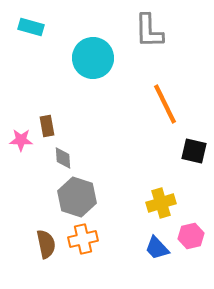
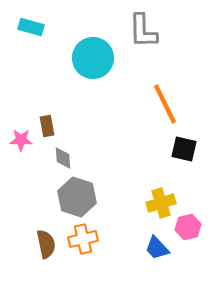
gray L-shape: moved 6 px left
black square: moved 10 px left, 2 px up
pink hexagon: moved 3 px left, 9 px up
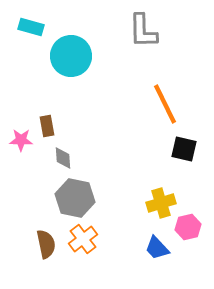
cyan circle: moved 22 px left, 2 px up
gray hexagon: moved 2 px left, 1 px down; rotated 6 degrees counterclockwise
orange cross: rotated 24 degrees counterclockwise
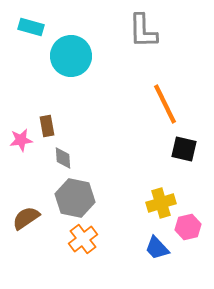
pink star: rotated 10 degrees counterclockwise
brown semicircle: moved 20 px left, 26 px up; rotated 112 degrees counterclockwise
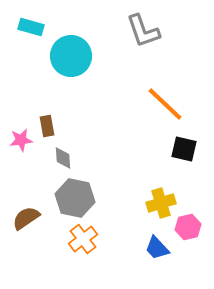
gray L-shape: rotated 18 degrees counterclockwise
orange line: rotated 21 degrees counterclockwise
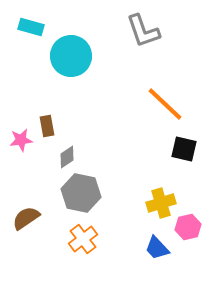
gray diamond: moved 4 px right, 1 px up; rotated 60 degrees clockwise
gray hexagon: moved 6 px right, 5 px up
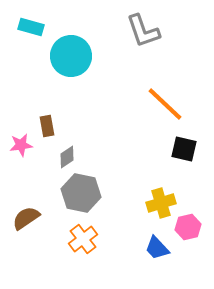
pink star: moved 5 px down
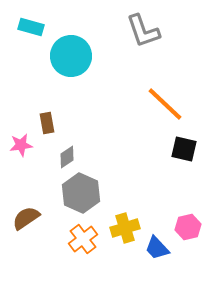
brown rectangle: moved 3 px up
gray hexagon: rotated 12 degrees clockwise
yellow cross: moved 36 px left, 25 px down
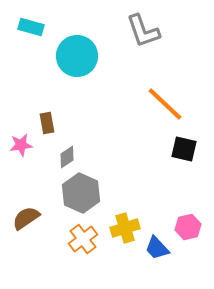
cyan circle: moved 6 px right
